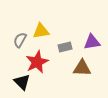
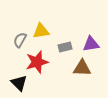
purple triangle: moved 1 px left, 2 px down
red star: rotated 10 degrees clockwise
black triangle: moved 3 px left, 1 px down
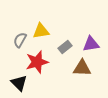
gray rectangle: rotated 24 degrees counterclockwise
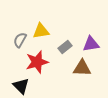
black triangle: moved 2 px right, 3 px down
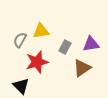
gray rectangle: rotated 24 degrees counterclockwise
brown triangle: rotated 36 degrees counterclockwise
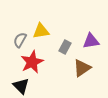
purple triangle: moved 3 px up
red star: moved 5 px left; rotated 10 degrees counterclockwise
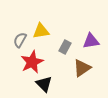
black triangle: moved 23 px right, 2 px up
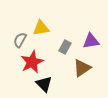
yellow triangle: moved 3 px up
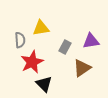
gray semicircle: rotated 147 degrees clockwise
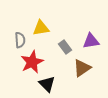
gray rectangle: rotated 64 degrees counterclockwise
black triangle: moved 3 px right
